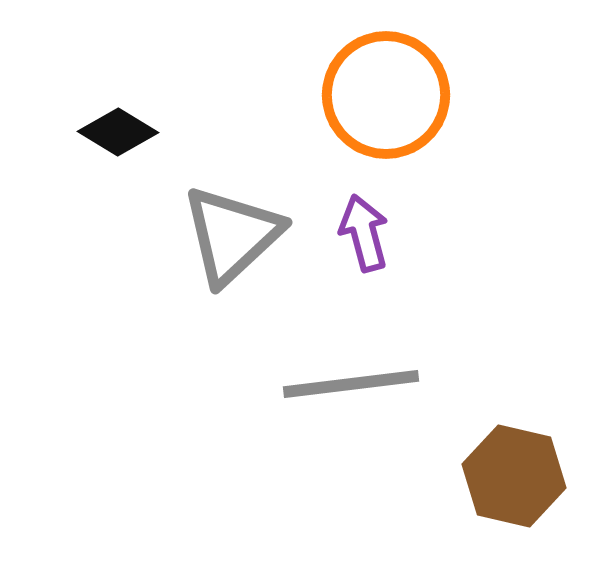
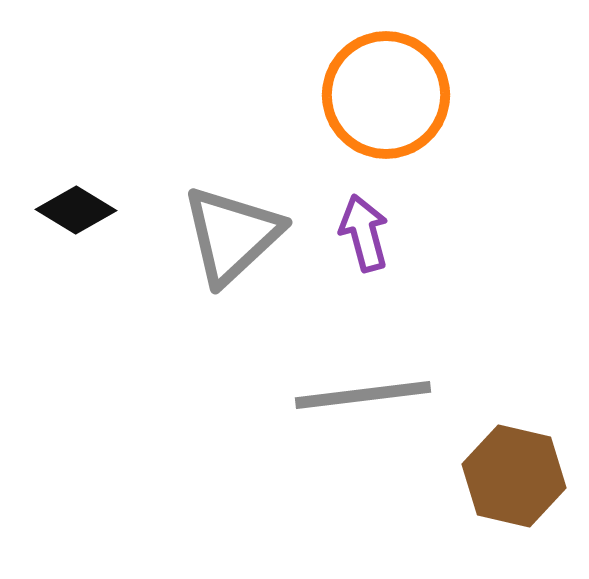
black diamond: moved 42 px left, 78 px down
gray line: moved 12 px right, 11 px down
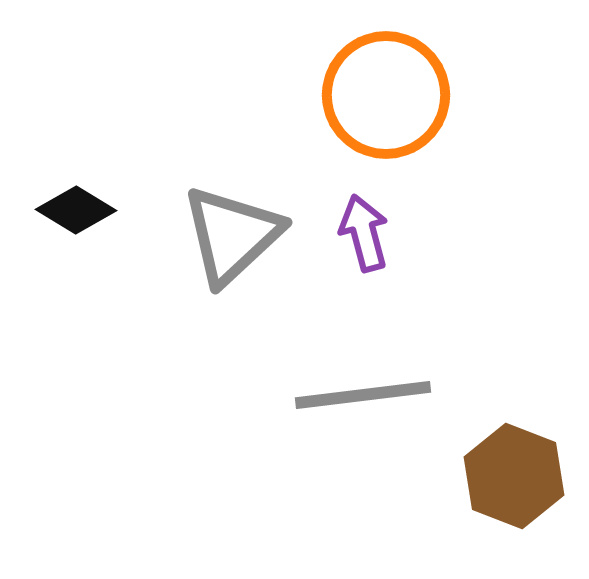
brown hexagon: rotated 8 degrees clockwise
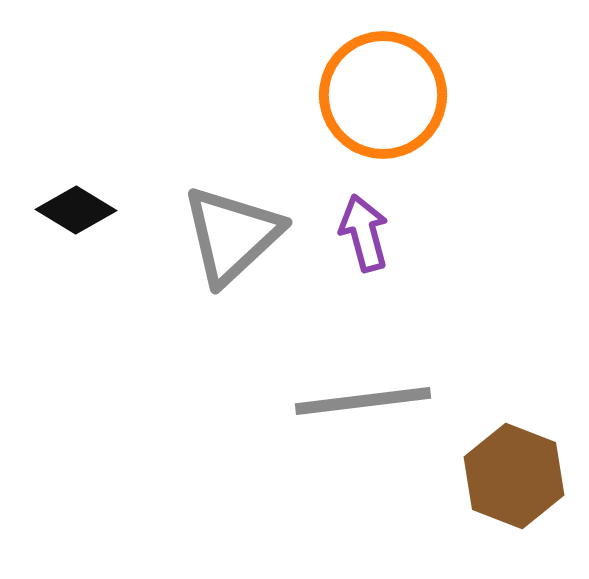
orange circle: moved 3 px left
gray line: moved 6 px down
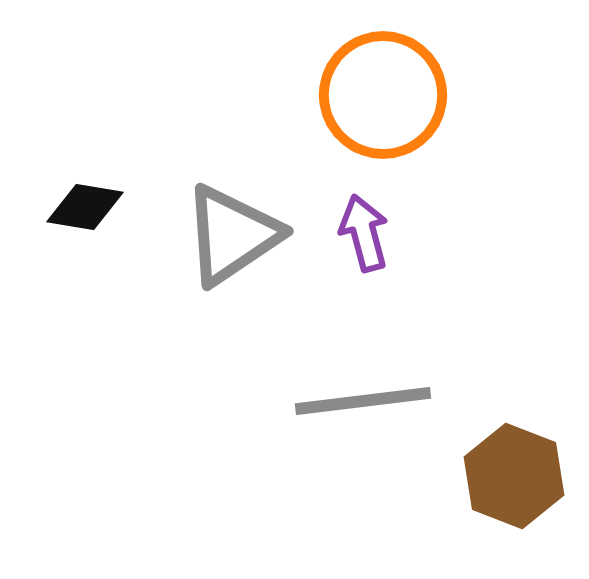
black diamond: moved 9 px right, 3 px up; rotated 22 degrees counterclockwise
gray triangle: rotated 9 degrees clockwise
